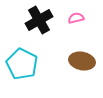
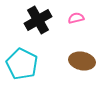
black cross: moved 1 px left
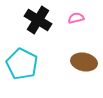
black cross: rotated 28 degrees counterclockwise
brown ellipse: moved 2 px right, 1 px down
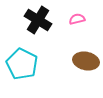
pink semicircle: moved 1 px right, 1 px down
brown ellipse: moved 2 px right, 1 px up
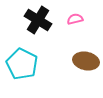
pink semicircle: moved 2 px left
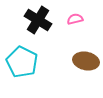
cyan pentagon: moved 2 px up
